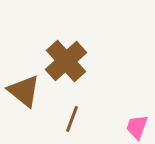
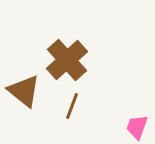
brown cross: moved 1 px right, 1 px up
brown line: moved 13 px up
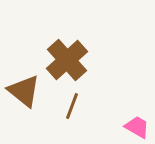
pink trapezoid: rotated 100 degrees clockwise
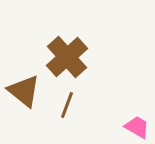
brown cross: moved 3 px up
brown line: moved 5 px left, 1 px up
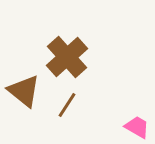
brown line: rotated 12 degrees clockwise
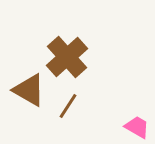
brown triangle: moved 5 px right, 1 px up; rotated 9 degrees counterclockwise
brown line: moved 1 px right, 1 px down
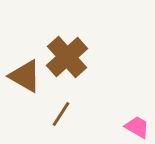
brown triangle: moved 4 px left, 14 px up
brown line: moved 7 px left, 8 px down
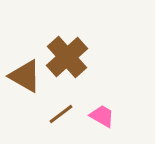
brown line: rotated 20 degrees clockwise
pink trapezoid: moved 35 px left, 11 px up
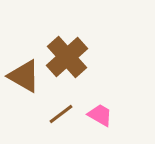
brown triangle: moved 1 px left
pink trapezoid: moved 2 px left, 1 px up
